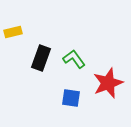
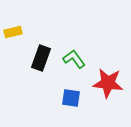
red star: rotated 28 degrees clockwise
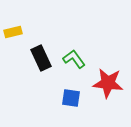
black rectangle: rotated 45 degrees counterclockwise
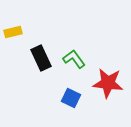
blue square: rotated 18 degrees clockwise
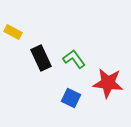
yellow rectangle: rotated 42 degrees clockwise
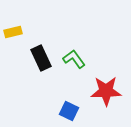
yellow rectangle: rotated 42 degrees counterclockwise
red star: moved 2 px left, 8 px down; rotated 8 degrees counterclockwise
blue square: moved 2 px left, 13 px down
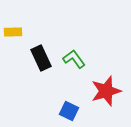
yellow rectangle: rotated 12 degrees clockwise
red star: rotated 16 degrees counterclockwise
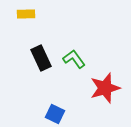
yellow rectangle: moved 13 px right, 18 px up
red star: moved 1 px left, 3 px up
blue square: moved 14 px left, 3 px down
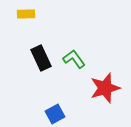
blue square: rotated 36 degrees clockwise
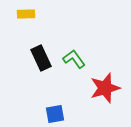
blue square: rotated 18 degrees clockwise
